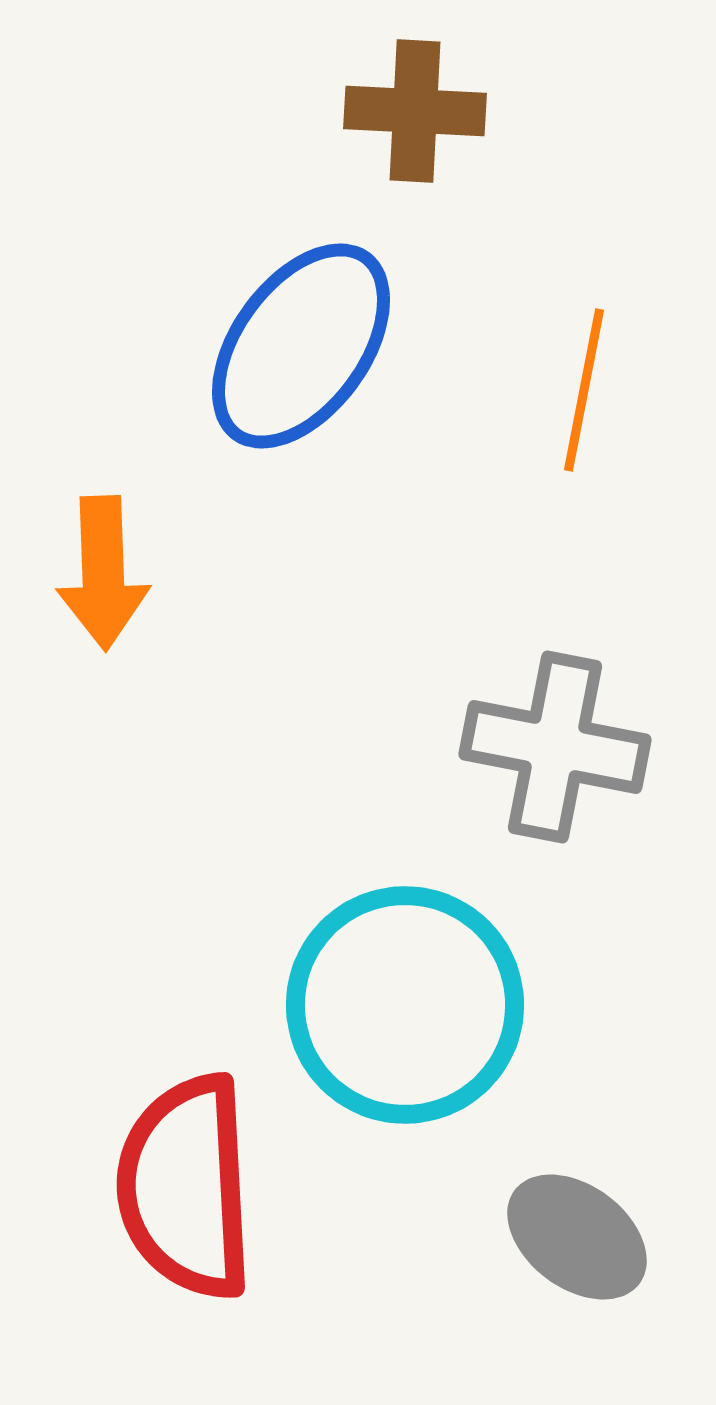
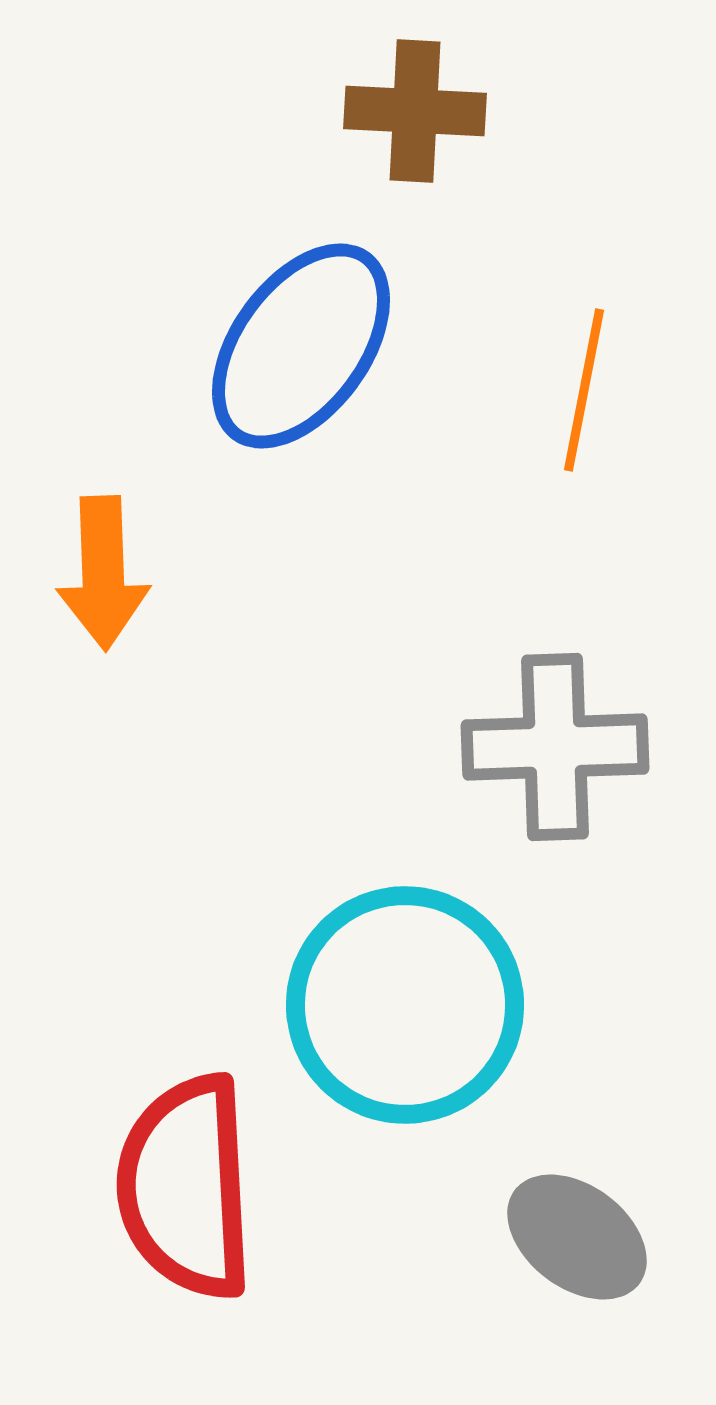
gray cross: rotated 13 degrees counterclockwise
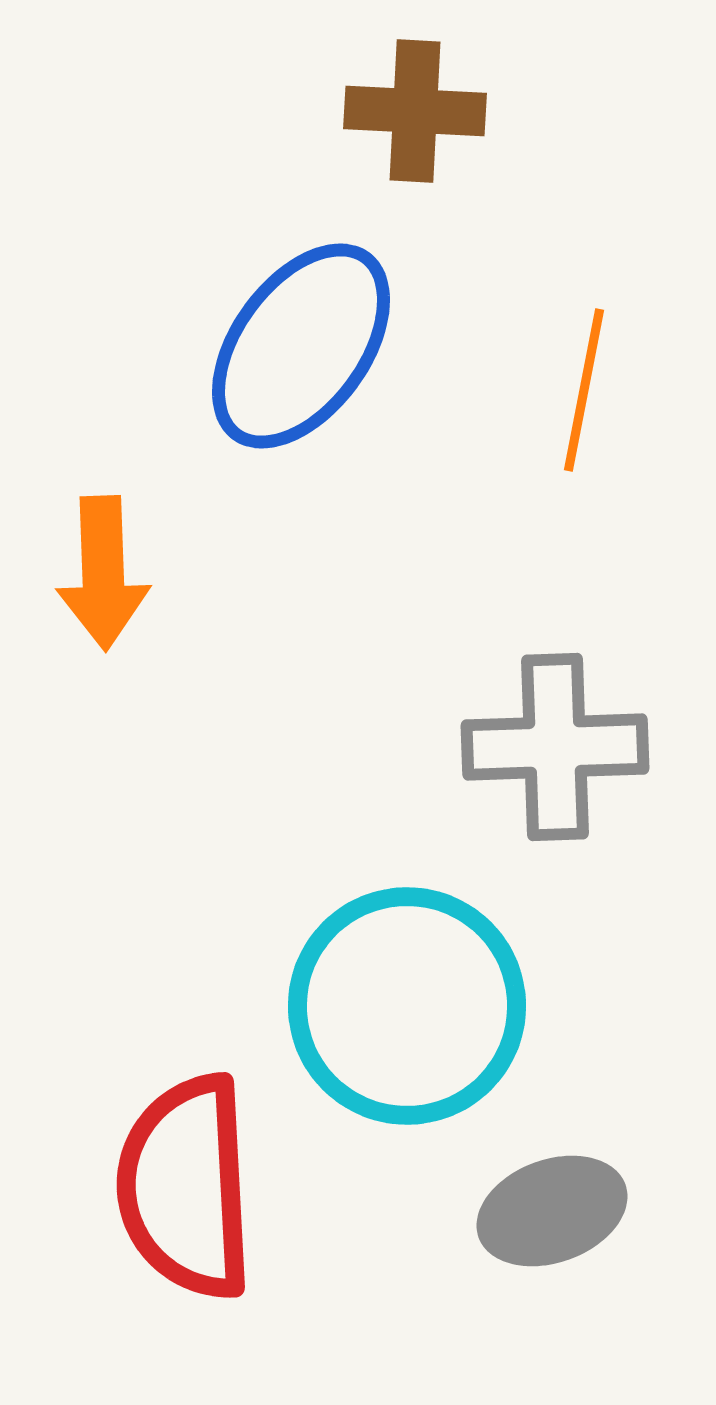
cyan circle: moved 2 px right, 1 px down
gray ellipse: moved 25 px left, 26 px up; rotated 57 degrees counterclockwise
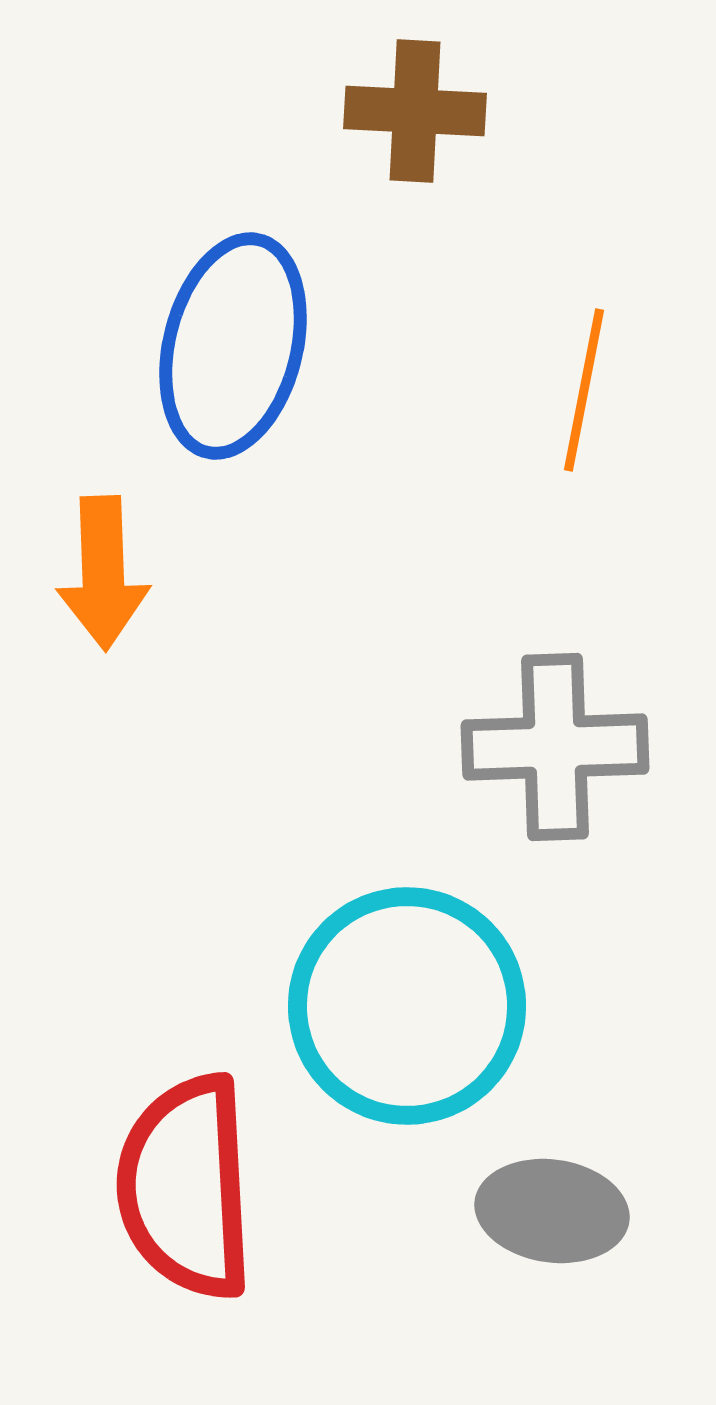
blue ellipse: moved 68 px left; rotated 22 degrees counterclockwise
gray ellipse: rotated 28 degrees clockwise
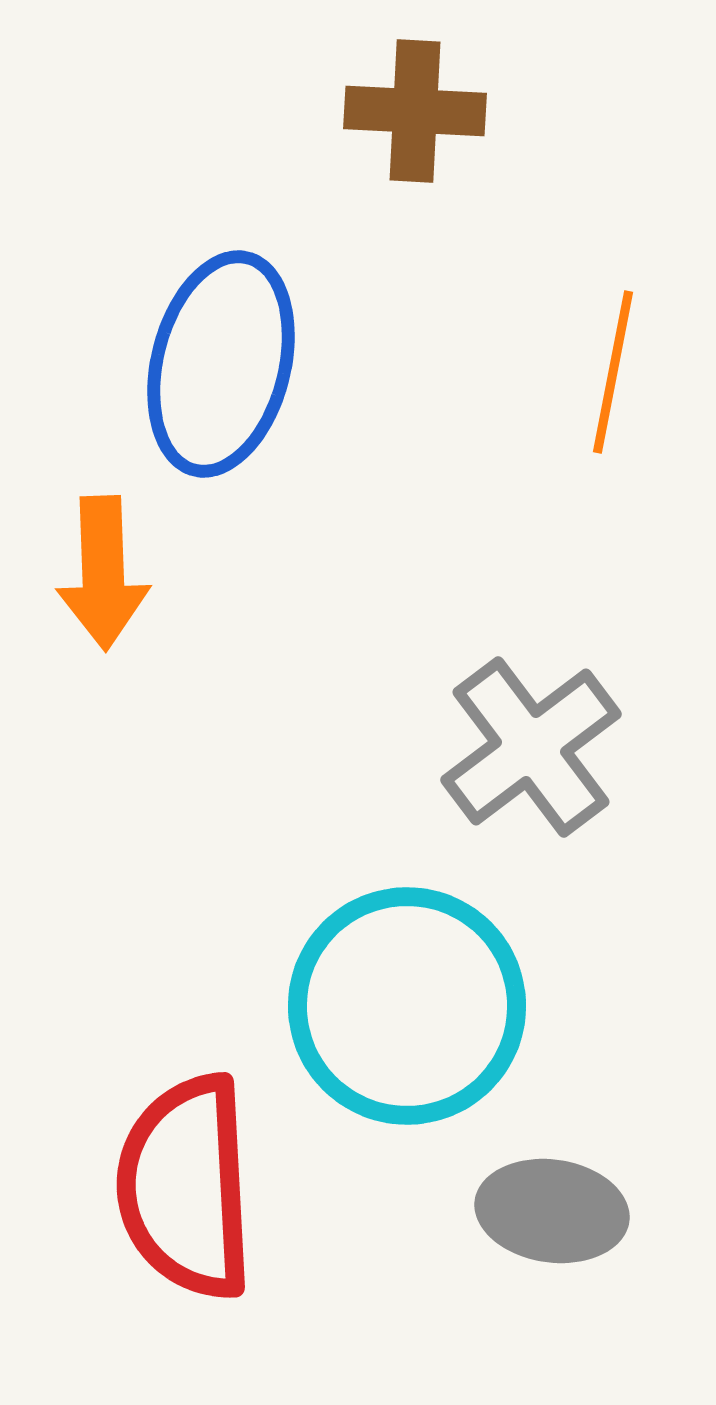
blue ellipse: moved 12 px left, 18 px down
orange line: moved 29 px right, 18 px up
gray cross: moved 24 px left; rotated 35 degrees counterclockwise
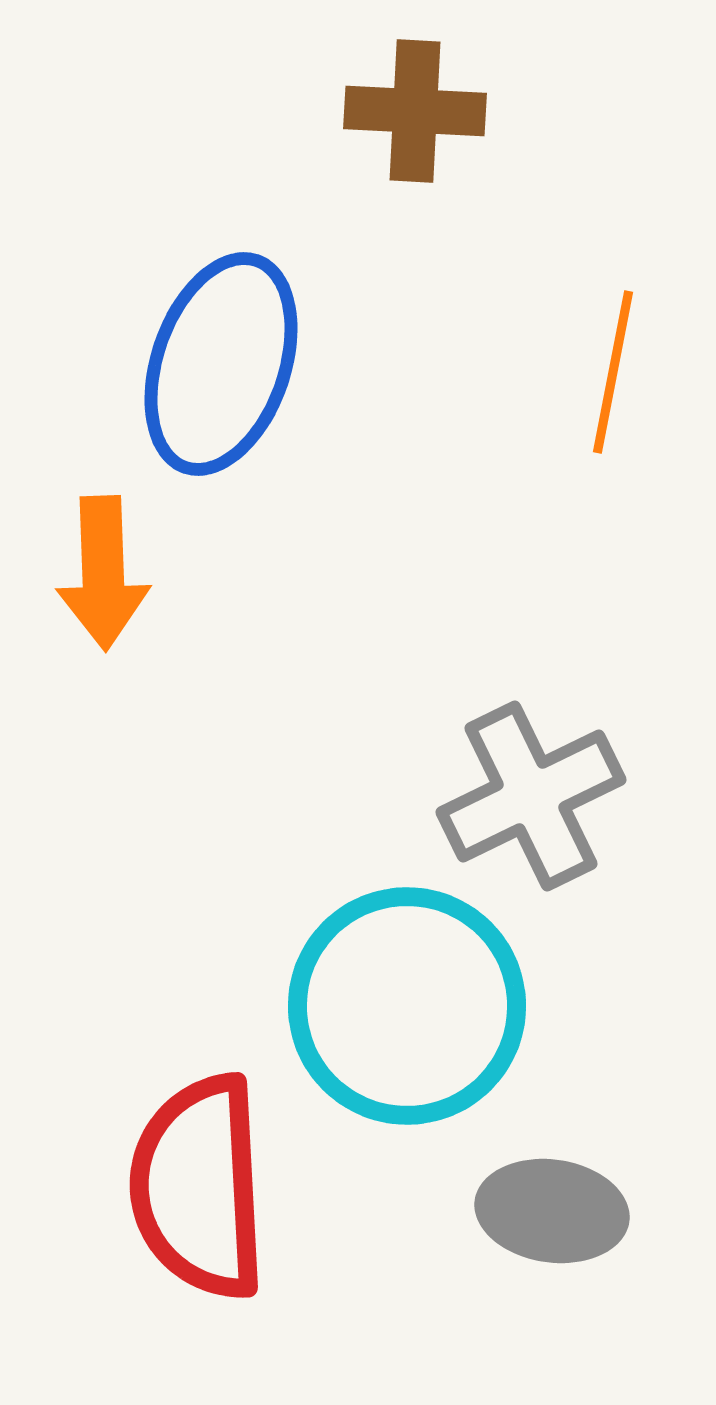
blue ellipse: rotated 5 degrees clockwise
gray cross: moved 49 px down; rotated 11 degrees clockwise
red semicircle: moved 13 px right
